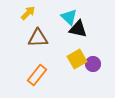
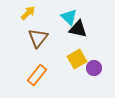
brown triangle: rotated 50 degrees counterclockwise
purple circle: moved 1 px right, 4 px down
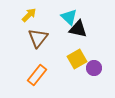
yellow arrow: moved 1 px right, 2 px down
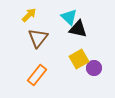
yellow square: moved 2 px right
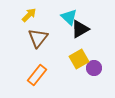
black triangle: moved 2 px right; rotated 42 degrees counterclockwise
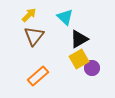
cyan triangle: moved 4 px left
black triangle: moved 1 px left, 10 px down
brown triangle: moved 4 px left, 2 px up
purple circle: moved 2 px left
orange rectangle: moved 1 px right, 1 px down; rotated 10 degrees clockwise
